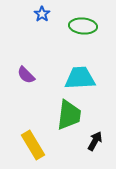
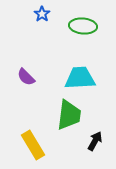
purple semicircle: moved 2 px down
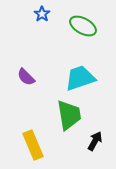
green ellipse: rotated 24 degrees clockwise
cyan trapezoid: rotated 16 degrees counterclockwise
green trapezoid: rotated 16 degrees counterclockwise
yellow rectangle: rotated 8 degrees clockwise
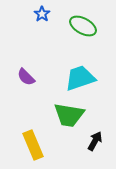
green trapezoid: rotated 108 degrees clockwise
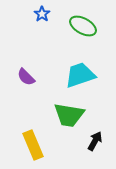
cyan trapezoid: moved 3 px up
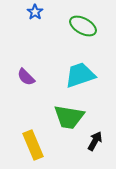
blue star: moved 7 px left, 2 px up
green trapezoid: moved 2 px down
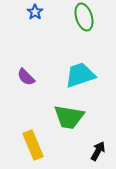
green ellipse: moved 1 px right, 9 px up; rotated 44 degrees clockwise
black arrow: moved 3 px right, 10 px down
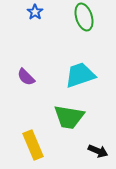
black arrow: rotated 84 degrees clockwise
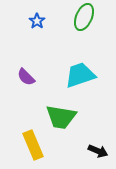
blue star: moved 2 px right, 9 px down
green ellipse: rotated 40 degrees clockwise
green trapezoid: moved 8 px left
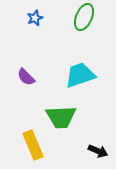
blue star: moved 2 px left, 3 px up; rotated 14 degrees clockwise
green trapezoid: rotated 12 degrees counterclockwise
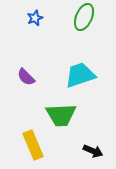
green trapezoid: moved 2 px up
black arrow: moved 5 px left
